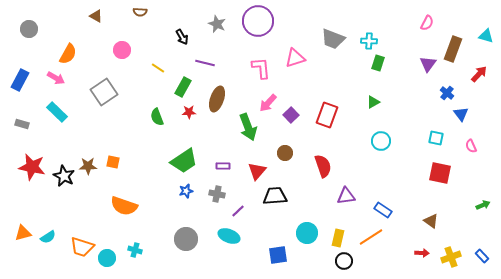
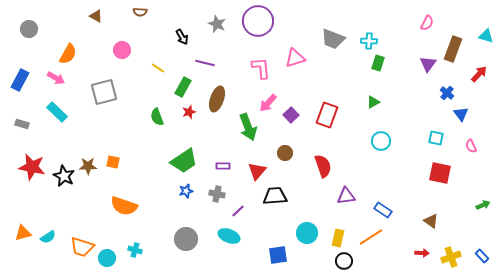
gray square at (104, 92): rotated 20 degrees clockwise
red star at (189, 112): rotated 16 degrees counterclockwise
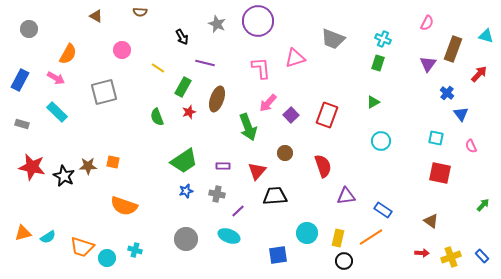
cyan cross at (369, 41): moved 14 px right, 2 px up; rotated 21 degrees clockwise
green arrow at (483, 205): rotated 24 degrees counterclockwise
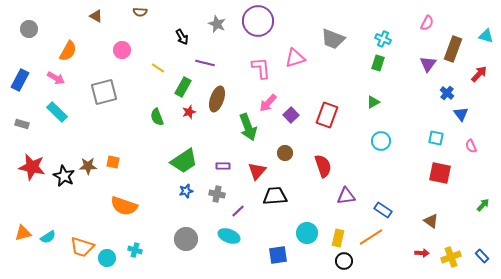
orange semicircle at (68, 54): moved 3 px up
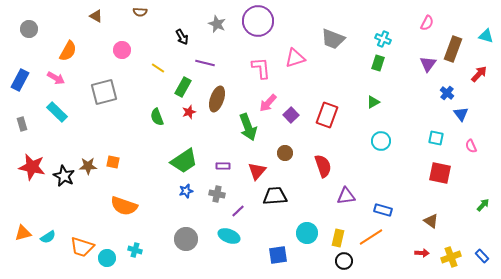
gray rectangle at (22, 124): rotated 56 degrees clockwise
blue rectangle at (383, 210): rotated 18 degrees counterclockwise
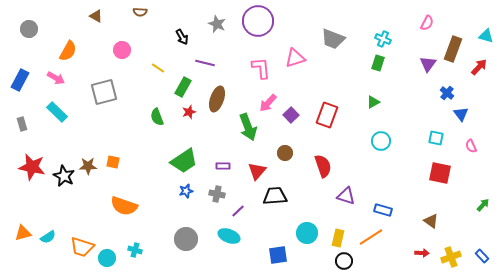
red arrow at (479, 74): moved 7 px up
purple triangle at (346, 196): rotated 24 degrees clockwise
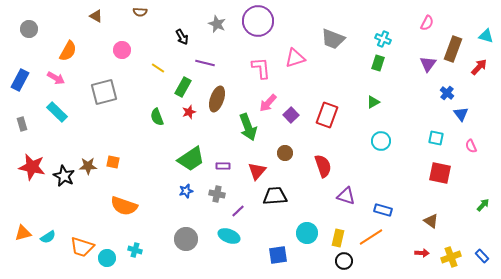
green trapezoid at (184, 161): moved 7 px right, 2 px up
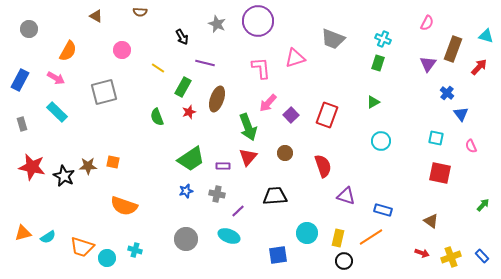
red triangle at (257, 171): moved 9 px left, 14 px up
red arrow at (422, 253): rotated 16 degrees clockwise
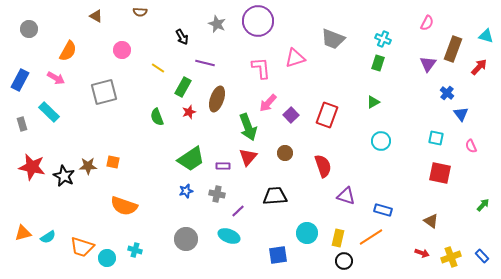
cyan rectangle at (57, 112): moved 8 px left
